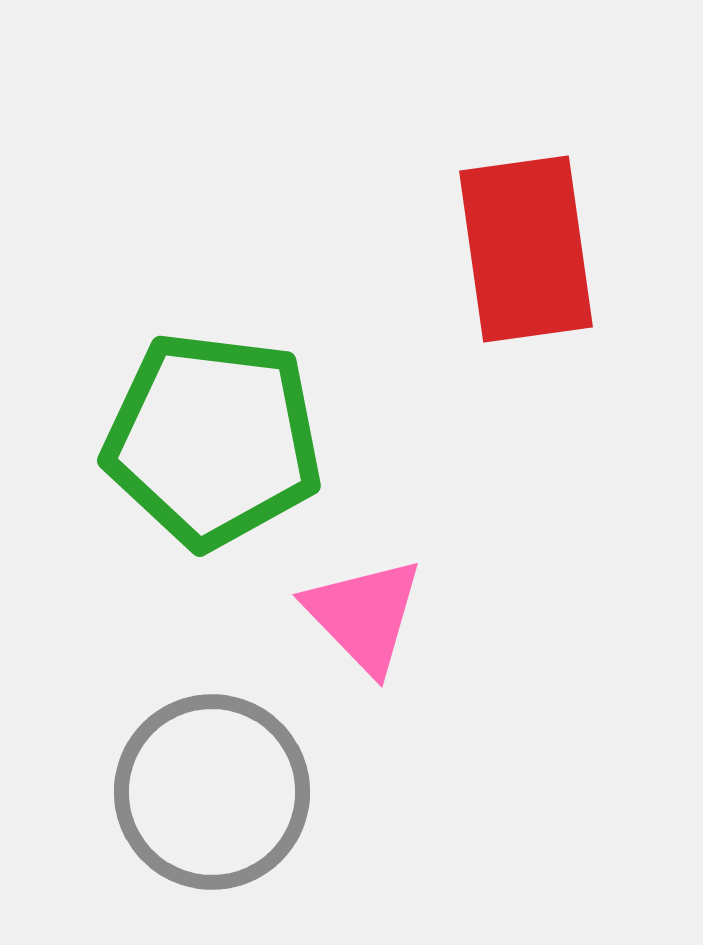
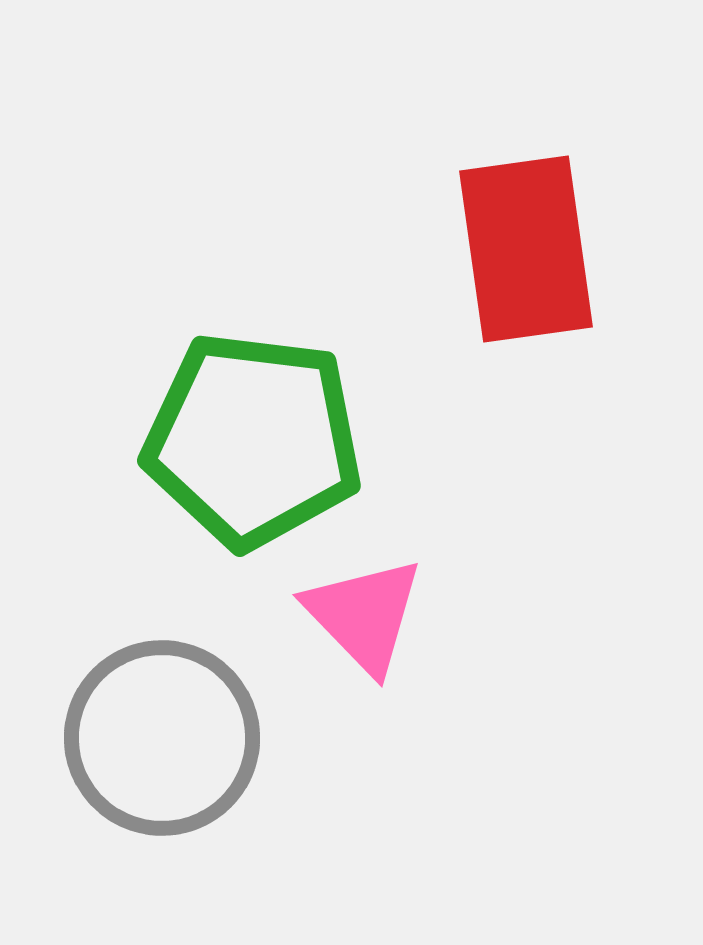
green pentagon: moved 40 px right
gray circle: moved 50 px left, 54 px up
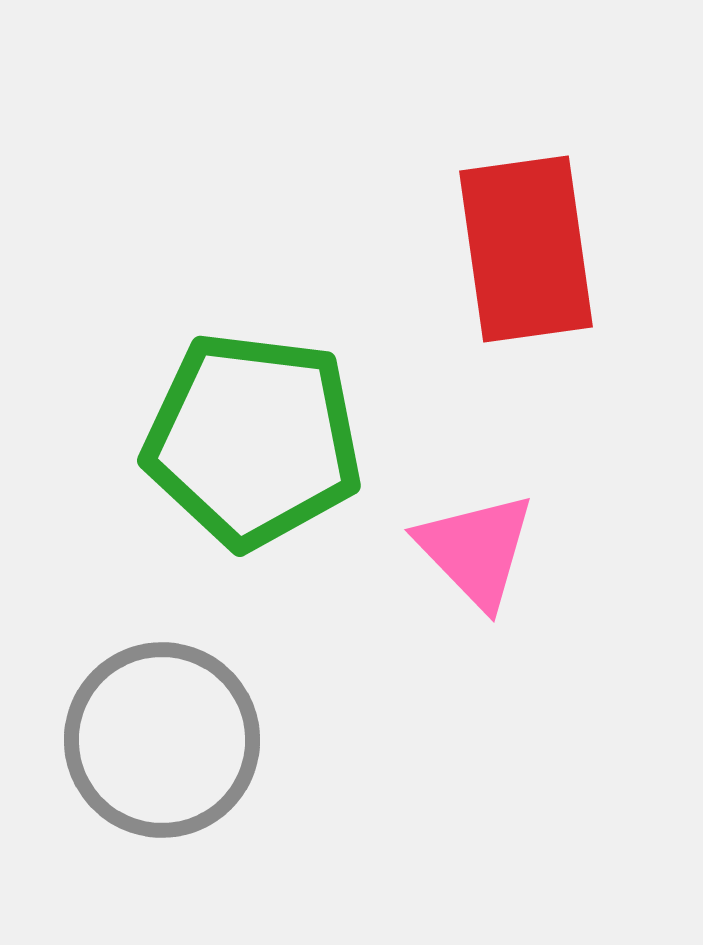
pink triangle: moved 112 px right, 65 px up
gray circle: moved 2 px down
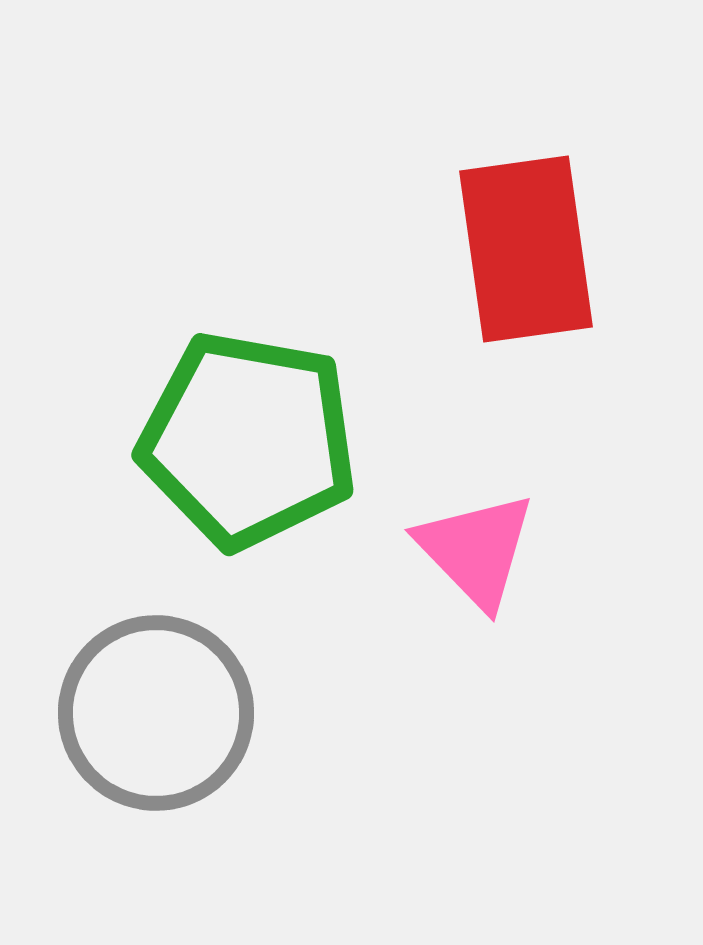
green pentagon: moved 5 px left; rotated 3 degrees clockwise
gray circle: moved 6 px left, 27 px up
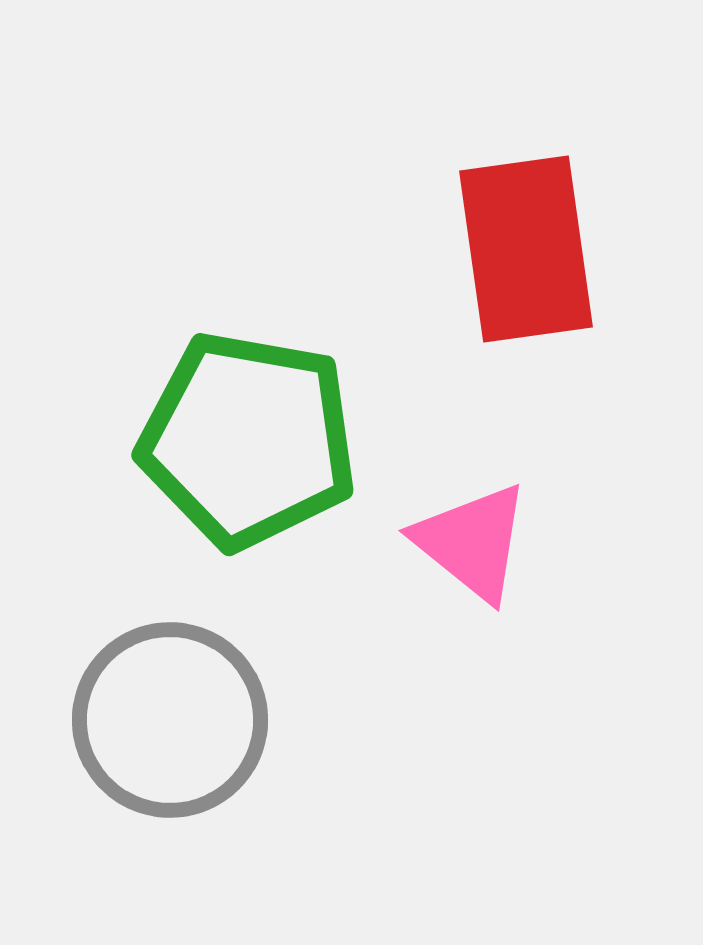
pink triangle: moved 4 px left, 8 px up; rotated 7 degrees counterclockwise
gray circle: moved 14 px right, 7 px down
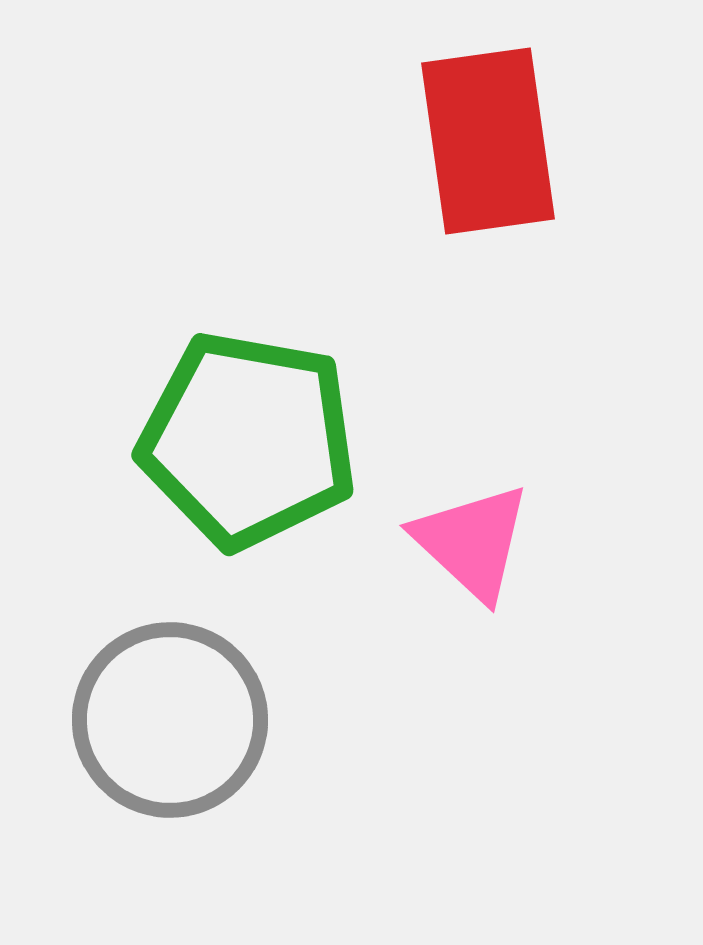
red rectangle: moved 38 px left, 108 px up
pink triangle: rotated 4 degrees clockwise
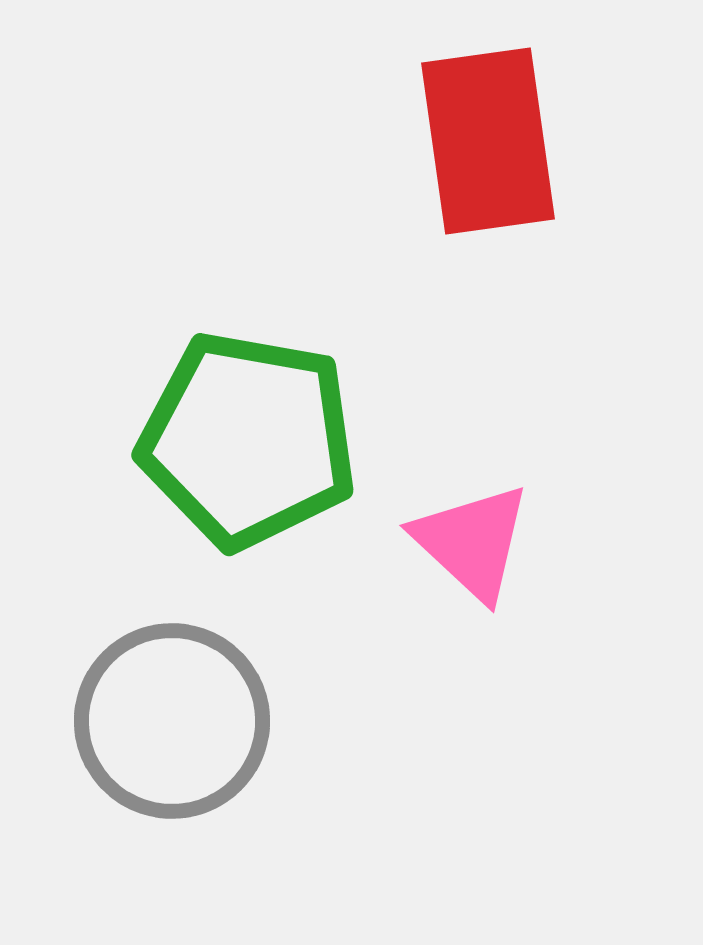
gray circle: moved 2 px right, 1 px down
